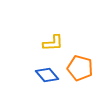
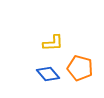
blue diamond: moved 1 px right, 1 px up
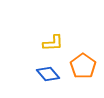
orange pentagon: moved 3 px right, 2 px up; rotated 20 degrees clockwise
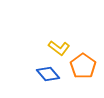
yellow L-shape: moved 6 px right, 5 px down; rotated 40 degrees clockwise
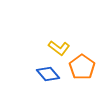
orange pentagon: moved 1 px left, 1 px down
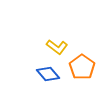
yellow L-shape: moved 2 px left, 1 px up
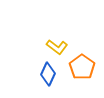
blue diamond: rotated 65 degrees clockwise
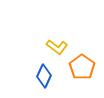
blue diamond: moved 4 px left, 2 px down
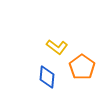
blue diamond: moved 3 px right, 1 px down; rotated 20 degrees counterclockwise
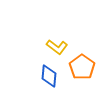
blue diamond: moved 2 px right, 1 px up
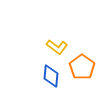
blue diamond: moved 2 px right
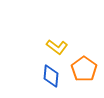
orange pentagon: moved 2 px right, 2 px down
